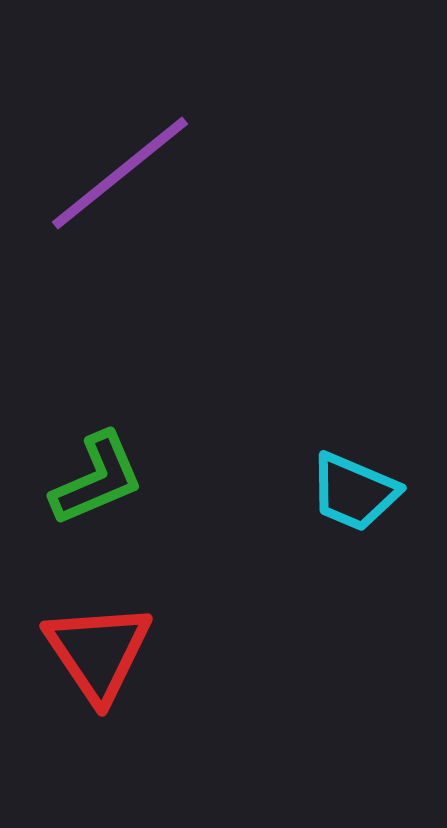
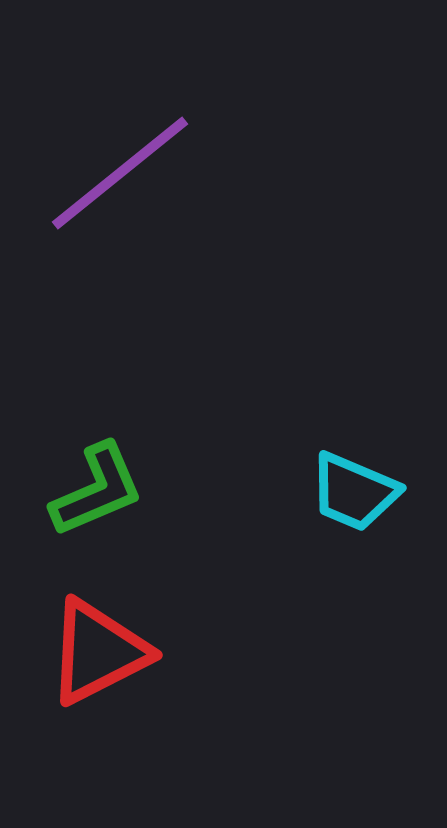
green L-shape: moved 11 px down
red triangle: rotated 37 degrees clockwise
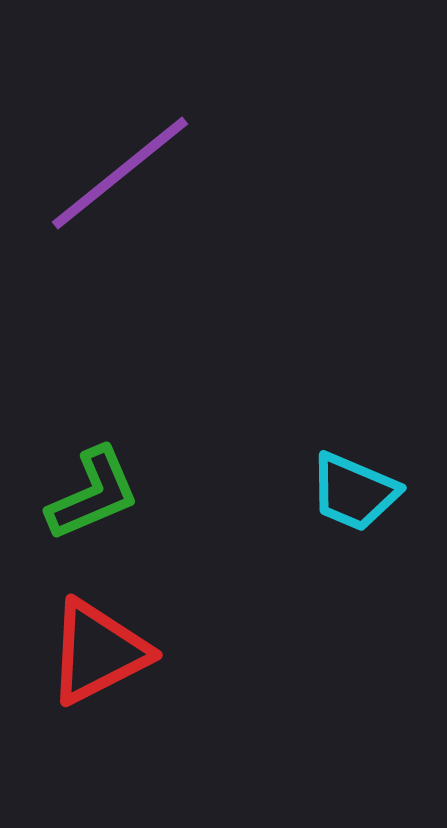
green L-shape: moved 4 px left, 4 px down
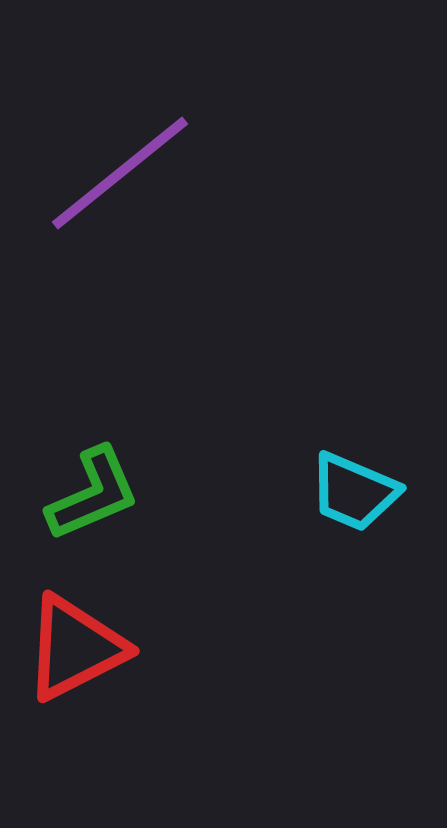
red triangle: moved 23 px left, 4 px up
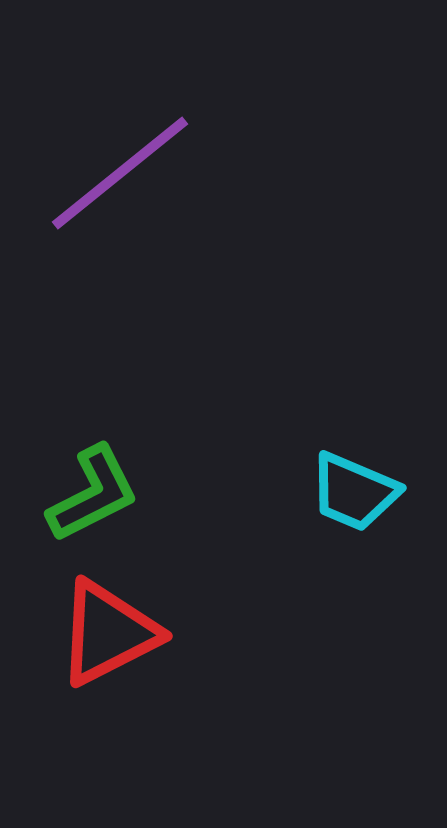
green L-shape: rotated 4 degrees counterclockwise
red triangle: moved 33 px right, 15 px up
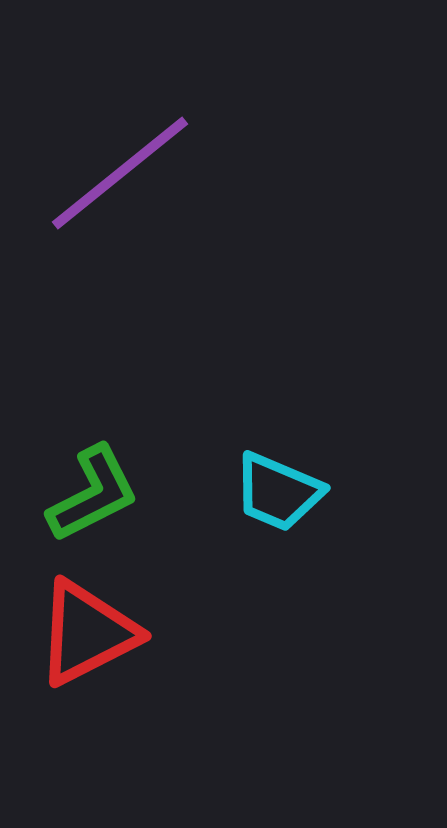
cyan trapezoid: moved 76 px left
red triangle: moved 21 px left
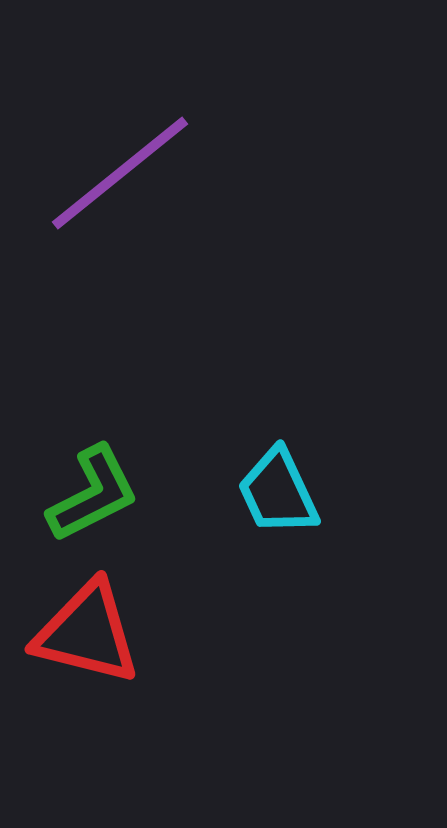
cyan trapezoid: rotated 42 degrees clockwise
red triangle: rotated 41 degrees clockwise
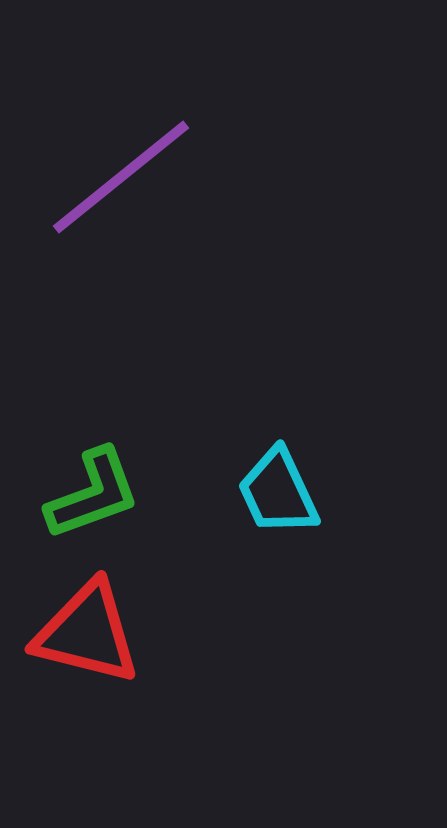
purple line: moved 1 px right, 4 px down
green L-shape: rotated 7 degrees clockwise
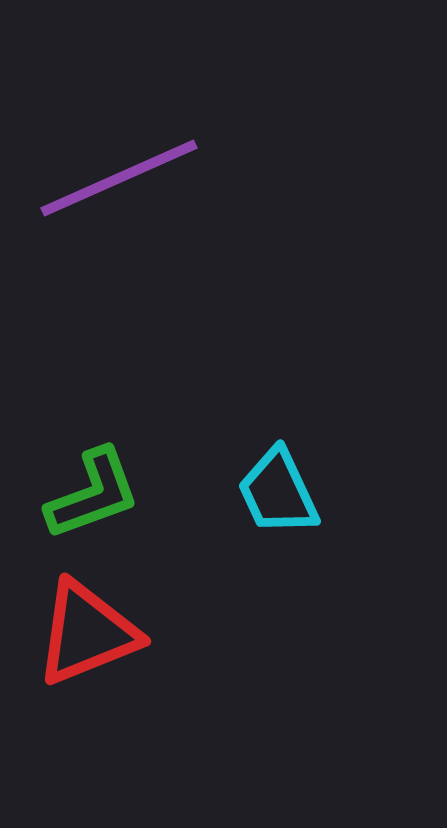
purple line: moved 2 px left, 1 px down; rotated 15 degrees clockwise
red triangle: rotated 36 degrees counterclockwise
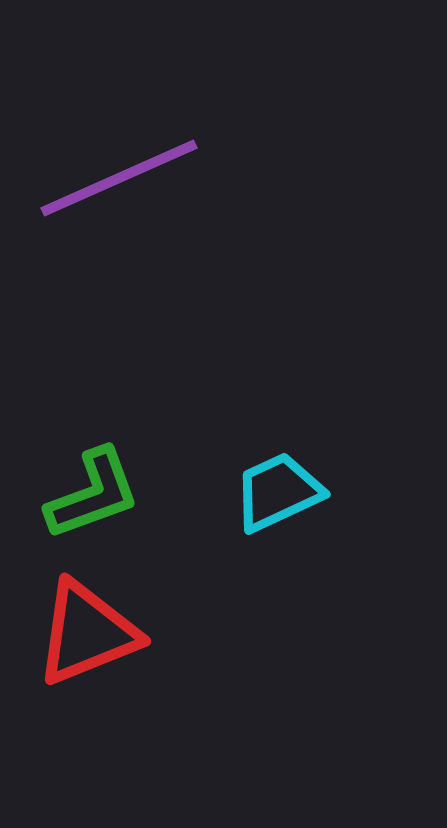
cyan trapezoid: rotated 90 degrees clockwise
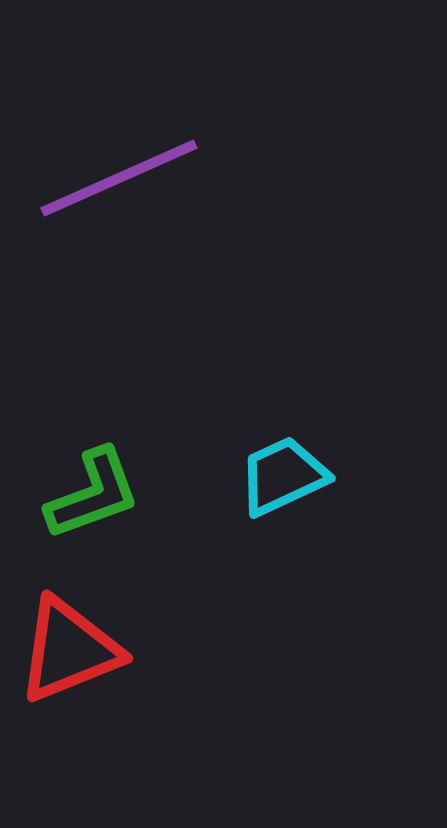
cyan trapezoid: moved 5 px right, 16 px up
red triangle: moved 18 px left, 17 px down
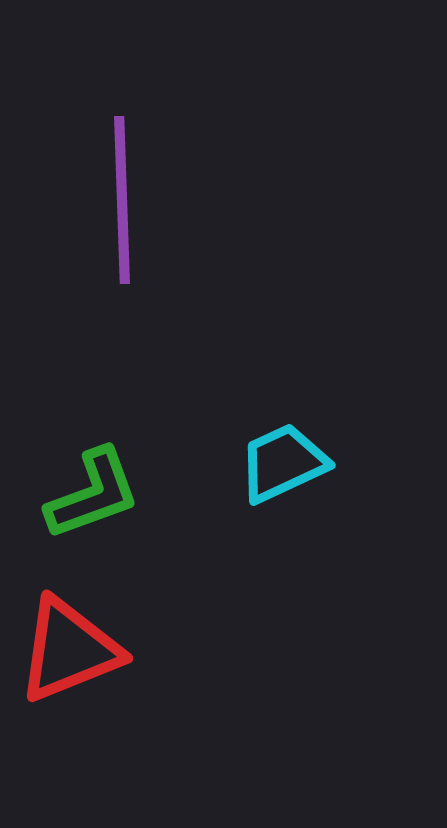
purple line: moved 3 px right, 22 px down; rotated 68 degrees counterclockwise
cyan trapezoid: moved 13 px up
